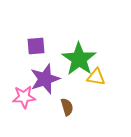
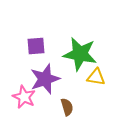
green star: moved 1 px right, 5 px up; rotated 24 degrees counterclockwise
pink star: rotated 30 degrees clockwise
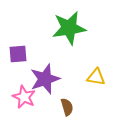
purple square: moved 18 px left, 8 px down
green star: moved 11 px left, 26 px up; rotated 20 degrees counterclockwise
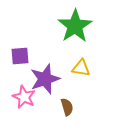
green star: moved 6 px right, 2 px up; rotated 24 degrees counterclockwise
purple square: moved 2 px right, 2 px down
yellow triangle: moved 15 px left, 9 px up
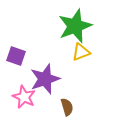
green star: rotated 12 degrees clockwise
purple square: moved 4 px left; rotated 24 degrees clockwise
yellow triangle: moved 16 px up; rotated 30 degrees counterclockwise
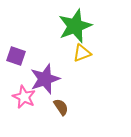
yellow triangle: moved 1 px right, 1 px down
brown semicircle: moved 6 px left; rotated 18 degrees counterclockwise
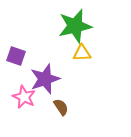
green star: rotated 8 degrees clockwise
yellow triangle: rotated 18 degrees clockwise
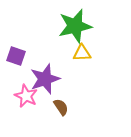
pink star: moved 2 px right, 1 px up
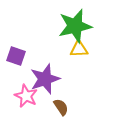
yellow triangle: moved 3 px left, 4 px up
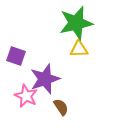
green star: moved 1 px right, 3 px up
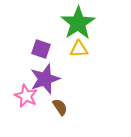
green star: moved 2 px right; rotated 20 degrees counterclockwise
purple square: moved 25 px right, 7 px up
brown semicircle: moved 1 px left
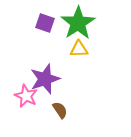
purple square: moved 4 px right, 26 px up
brown semicircle: moved 3 px down
